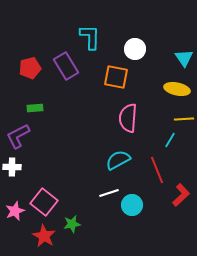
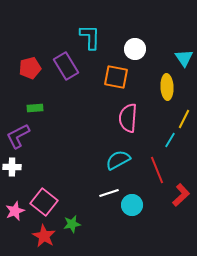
yellow ellipse: moved 10 px left, 2 px up; rotated 75 degrees clockwise
yellow line: rotated 60 degrees counterclockwise
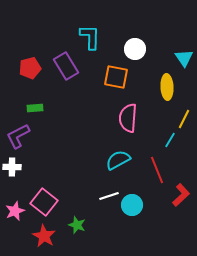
white line: moved 3 px down
green star: moved 5 px right, 1 px down; rotated 30 degrees clockwise
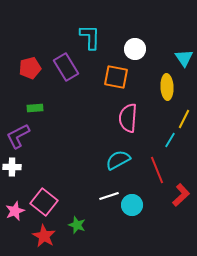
purple rectangle: moved 1 px down
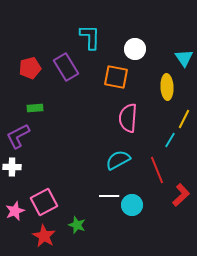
white line: rotated 18 degrees clockwise
pink square: rotated 24 degrees clockwise
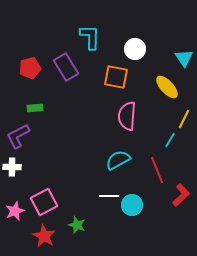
yellow ellipse: rotated 40 degrees counterclockwise
pink semicircle: moved 1 px left, 2 px up
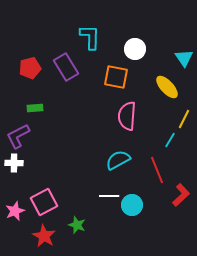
white cross: moved 2 px right, 4 px up
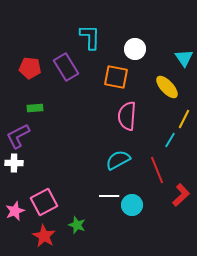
red pentagon: rotated 20 degrees clockwise
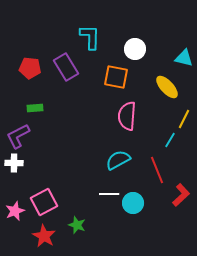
cyan triangle: rotated 42 degrees counterclockwise
white line: moved 2 px up
cyan circle: moved 1 px right, 2 px up
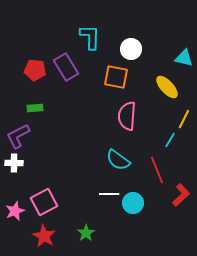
white circle: moved 4 px left
red pentagon: moved 5 px right, 2 px down
cyan semicircle: rotated 115 degrees counterclockwise
green star: moved 9 px right, 8 px down; rotated 18 degrees clockwise
